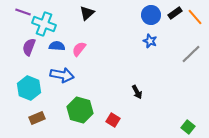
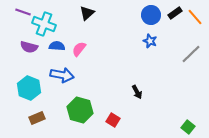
purple semicircle: rotated 96 degrees counterclockwise
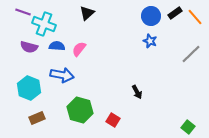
blue circle: moved 1 px down
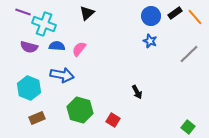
gray line: moved 2 px left
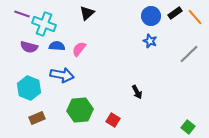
purple line: moved 1 px left, 2 px down
green hexagon: rotated 20 degrees counterclockwise
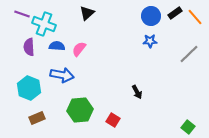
blue star: rotated 24 degrees counterclockwise
purple semicircle: rotated 72 degrees clockwise
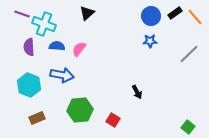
cyan hexagon: moved 3 px up
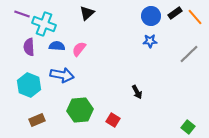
brown rectangle: moved 2 px down
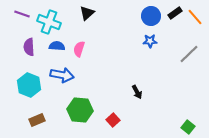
cyan cross: moved 5 px right, 2 px up
pink semicircle: rotated 21 degrees counterclockwise
green hexagon: rotated 10 degrees clockwise
red square: rotated 16 degrees clockwise
